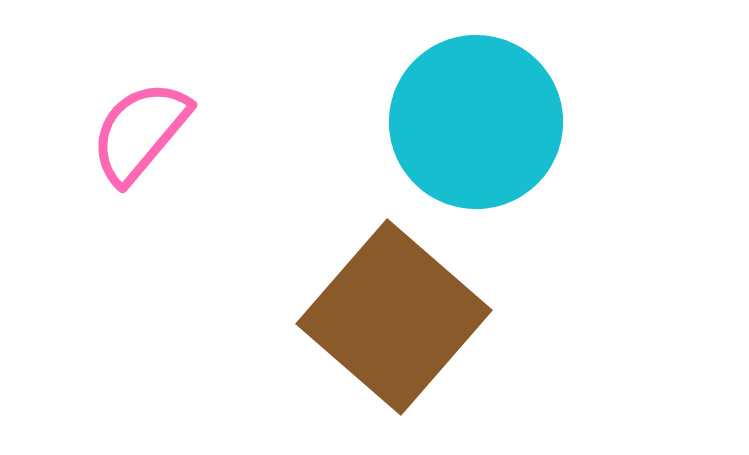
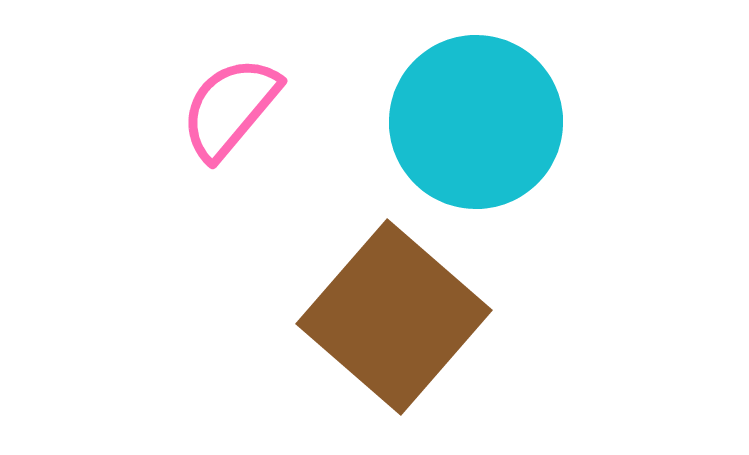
pink semicircle: moved 90 px right, 24 px up
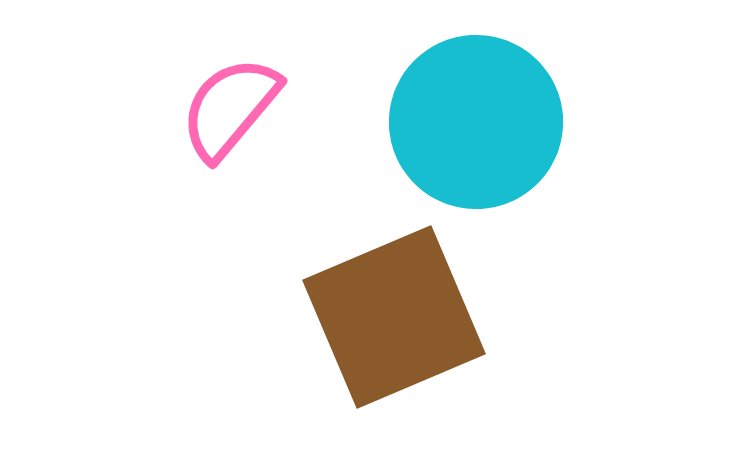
brown square: rotated 26 degrees clockwise
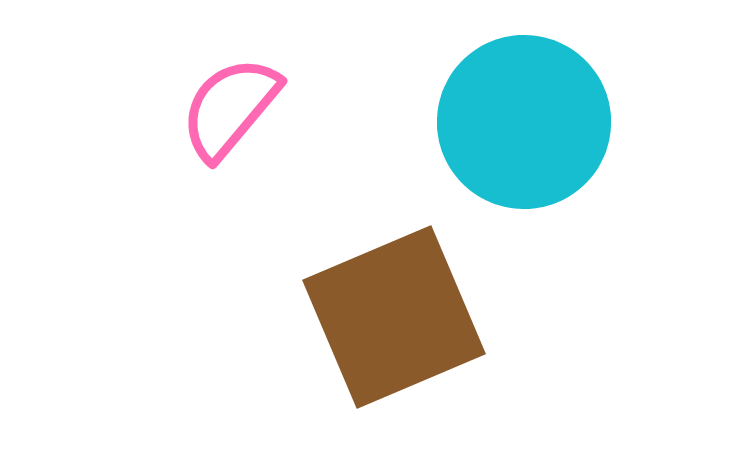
cyan circle: moved 48 px right
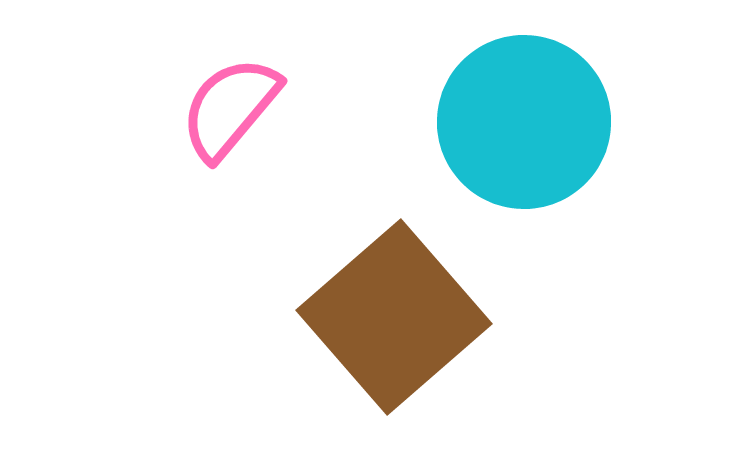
brown square: rotated 18 degrees counterclockwise
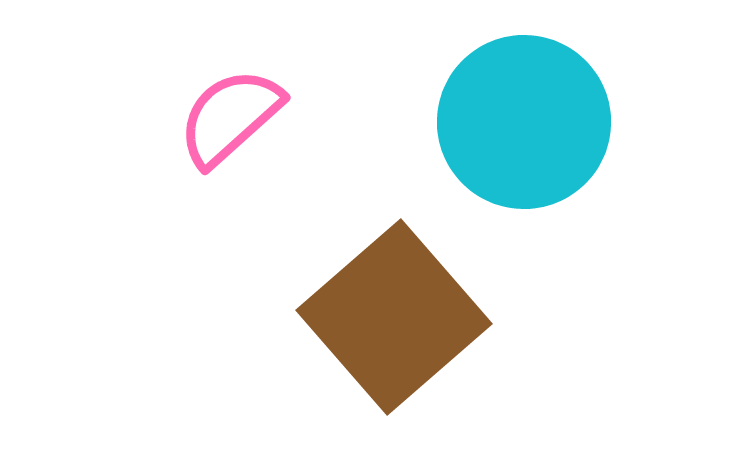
pink semicircle: moved 9 px down; rotated 8 degrees clockwise
